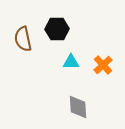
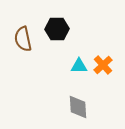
cyan triangle: moved 8 px right, 4 px down
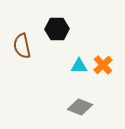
brown semicircle: moved 1 px left, 7 px down
gray diamond: moved 2 px right; rotated 65 degrees counterclockwise
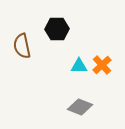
orange cross: moved 1 px left
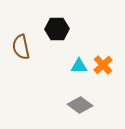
brown semicircle: moved 1 px left, 1 px down
orange cross: moved 1 px right
gray diamond: moved 2 px up; rotated 15 degrees clockwise
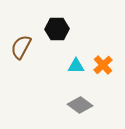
brown semicircle: rotated 40 degrees clockwise
cyan triangle: moved 3 px left
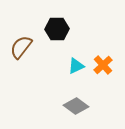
brown semicircle: rotated 10 degrees clockwise
cyan triangle: rotated 24 degrees counterclockwise
gray diamond: moved 4 px left, 1 px down
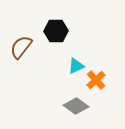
black hexagon: moved 1 px left, 2 px down
orange cross: moved 7 px left, 15 px down
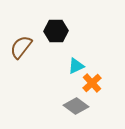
orange cross: moved 4 px left, 3 px down
